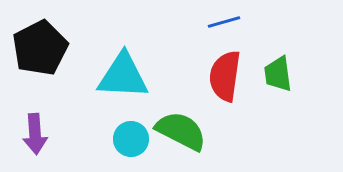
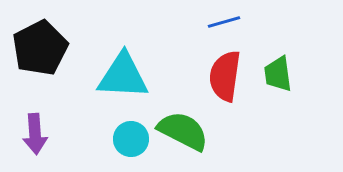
green semicircle: moved 2 px right
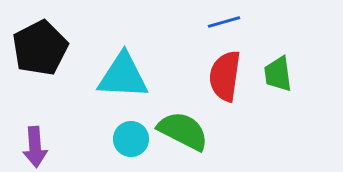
purple arrow: moved 13 px down
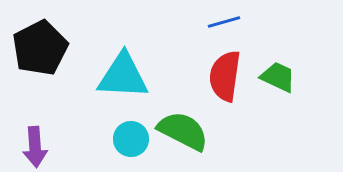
green trapezoid: moved 3 px down; rotated 123 degrees clockwise
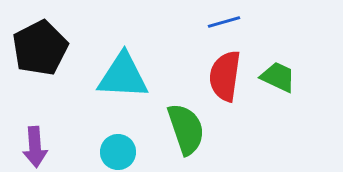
green semicircle: moved 3 px right, 2 px up; rotated 44 degrees clockwise
cyan circle: moved 13 px left, 13 px down
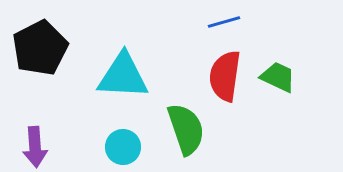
cyan circle: moved 5 px right, 5 px up
